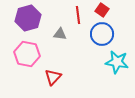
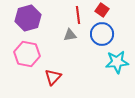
gray triangle: moved 10 px right, 1 px down; rotated 16 degrees counterclockwise
cyan star: rotated 15 degrees counterclockwise
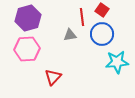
red line: moved 4 px right, 2 px down
pink hexagon: moved 5 px up; rotated 15 degrees counterclockwise
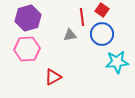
red triangle: rotated 18 degrees clockwise
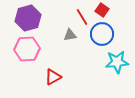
red line: rotated 24 degrees counterclockwise
